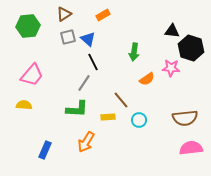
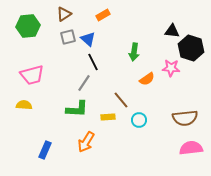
pink trapezoid: rotated 35 degrees clockwise
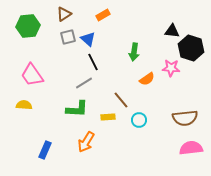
pink trapezoid: rotated 70 degrees clockwise
gray line: rotated 24 degrees clockwise
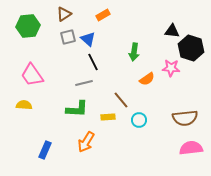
gray line: rotated 18 degrees clockwise
